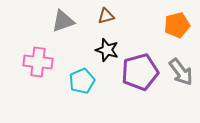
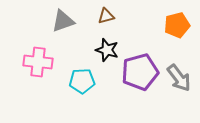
gray arrow: moved 2 px left, 6 px down
cyan pentagon: rotated 20 degrees clockwise
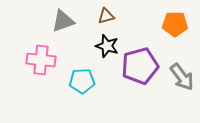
orange pentagon: moved 2 px left, 1 px up; rotated 15 degrees clockwise
black star: moved 4 px up
pink cross: moved 3 px right, 2 px up
purple pentagon: moved 6 px up
gray arrow: moved 3 px right, 1 px up
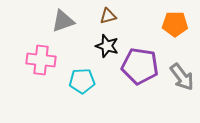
brown triangle: moved 2 px right
purple pentagon: rotated 24 degrees clockwise
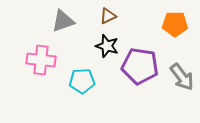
brown triangle: rotated 12 degrees counterclockwise
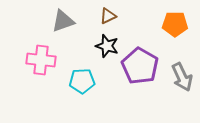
purple pentagon: rotated 21 degrees clockwise
gray arrow: rotated 12 degrees clockwise
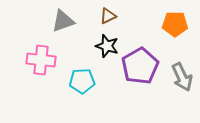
purple pentagon: rotated 12 degrees clockwise
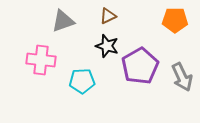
orange pentagon: moved 4 px up
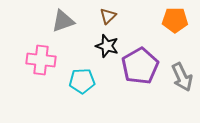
brown triangle: rotated 18 degrees counterclockwise
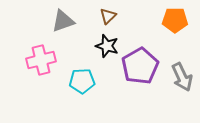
pink cross: rotated 20 degrees counterclockwise
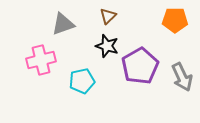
gray triangle: moved 3 px down
cyan pentagon: rotated 10 degrees counterclockwise
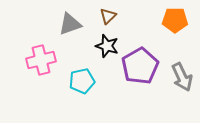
gray triangle: moved 7 px right
